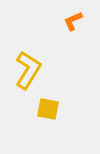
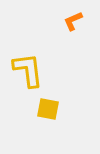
yellow L-shape: rotated 39 degrees counterclockwise
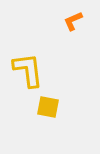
yellow square: moved 2 px up
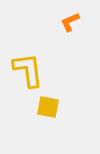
orange L-shape: moved 3 px left, 1 px down
